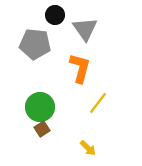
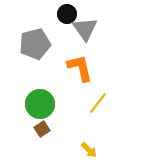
black circle: moved 12 px right, 1 px up
gray pentagon: rotated 20 degrees counterclockwise
orange L-shape: rotated 28 degrees counterclockwise
green circle: moved 3 px up
yellow arrow: moved 1 px right, 2 px down
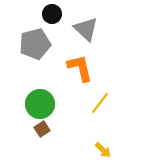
black circle: moved 15 px left
gray triangle: moved 1 px right; rotated 12 degrees counterclockwise
yellow line: moved 2 px right
yellow arrow: moved 14 px right
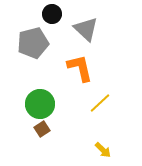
gray pentagon: moved 2 px left, 1 px up
yellow line: rotated 10 degrees clockwise
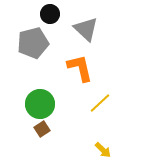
black circle: moved 2 px left
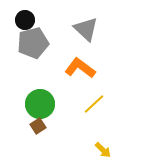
black circle: moved 25 px left, 6 px down
orange L-shape: rotated 40 degrees counterclockwise
yellow line: moved 6 px left, 1 px down
brown square: moved 4 px left, 3 px up
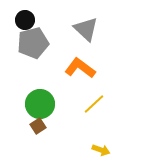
yellow arrow: moved 2 px left; rotated 24 degrees counterclockwise
